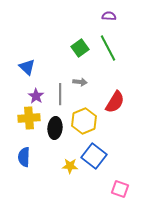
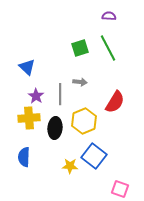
green square: rotated 18 degrees clockwise
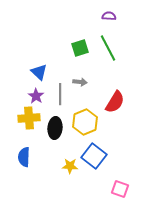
blue triangle: moved 12 px right, 5 px down
yellow hexagon: moved 1 px right, 1 px down
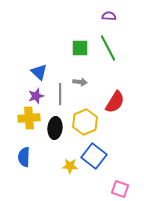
green square: rotated 18 degrees clockwise
purple star: rotated 21 degrees clockwise
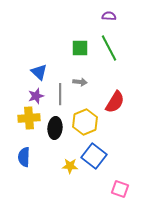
green line: moved 1 px right
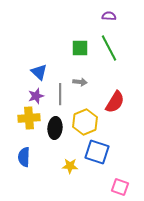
blue square: moved 3 px right, 4 px up; rotated 20 degrees counterclockwise
pink square: moved 2 px up
